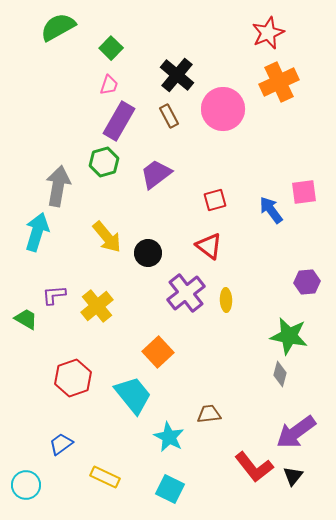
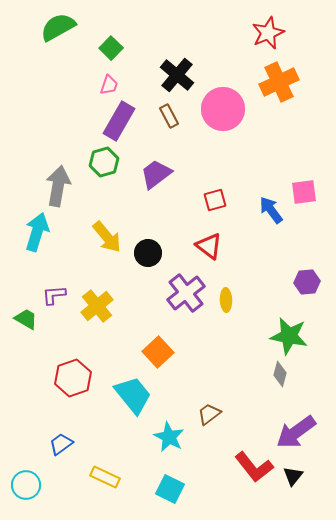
brown trapezoid: rotated 30 degrees counterclockwise
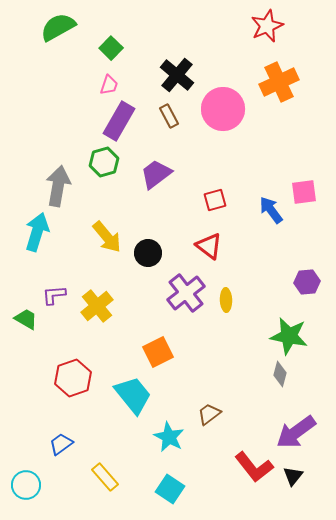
red star: moved 1 px left, 7 px up
orange square: rotated 16 degrees clockwise
yellow rectangle: rotated 24 degrees clockwise
cyan square: rotated 8 degrees clockwise
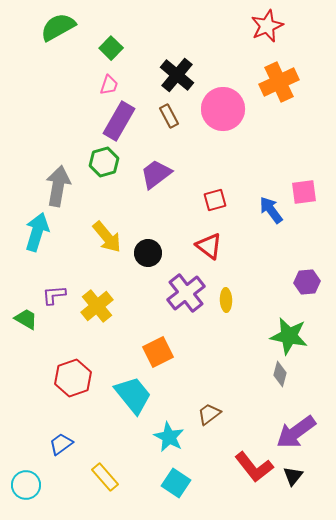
cyan square: moved 6 px right, 6 px up
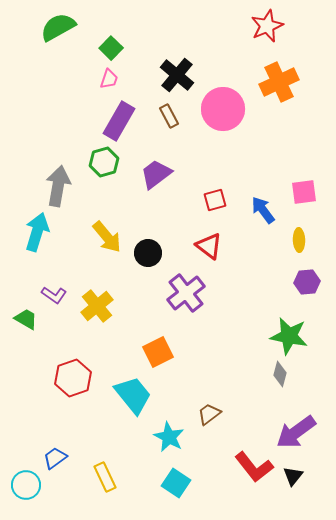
pink trapezoid: moved 6 px up
blue arrow: moved 8 px left
purple L-shape: rotated 140 degrees counterclockwise
yellow ellipse: moved 73 px right, 60 px up
blue trapezoid: moved 6 px left, 14 px down
yellow rectangle: rotated 16 degrees clockwise
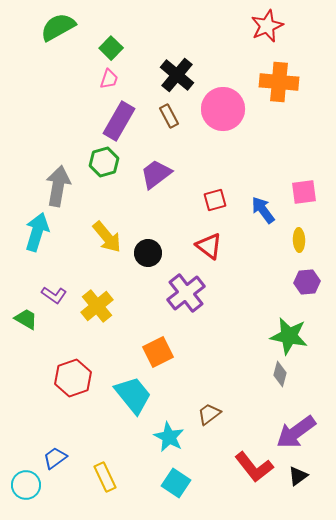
orange cross: rotated 30 degrees clockwise
black triangle: moved 5 px right; rotated 15 degrees clockwise
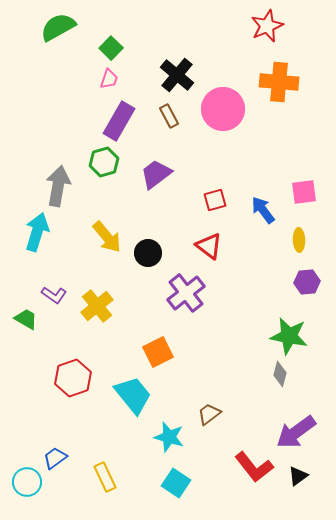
cyan star: rotated 12 degrees counterclockwise
cyan circle: moved 1 px right, 3 px up
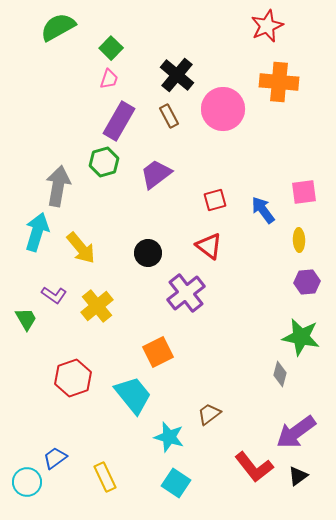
yellow arrow: moved 26 px left, 11 px down
green trapezoid: rotated 30 degrees clockwise
green star: moved 12 px right, 1 px down
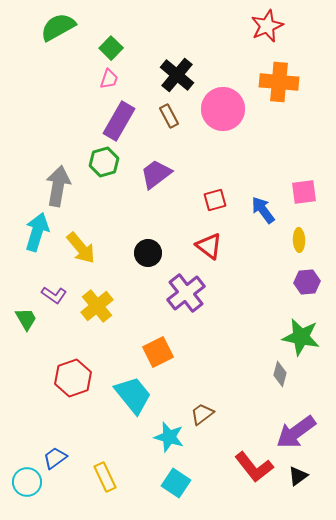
brown trapezoid: moved 7 px left
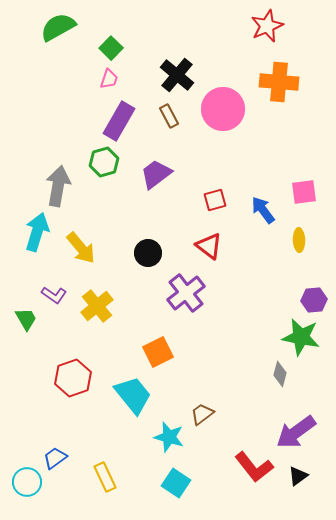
purple hexagon: moved 7 px right, 18 px down
